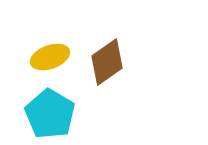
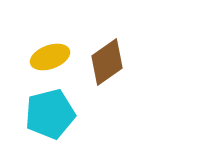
cyan pentagon: rotated 27 degrees clockwise
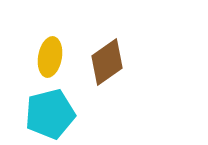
yellow ellipse: rotated 60 degrees counterclockwise
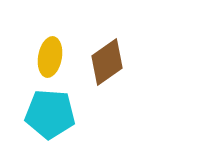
cyan pentagon: rotated 18 degrees clockwise
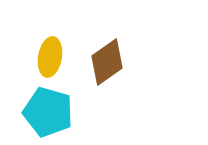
cyan pentagon: moved 2 px left, 2 px up; rotated 12 degrees clockwise
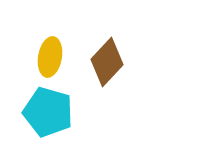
brown diamond: rotated 12 degrees counterclockwise
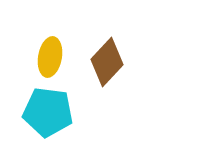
cyan pentagon: rotated 9 degrees counterclockwise
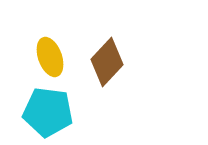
yellow ellipse: rotated 30 degrees counterclockwise
